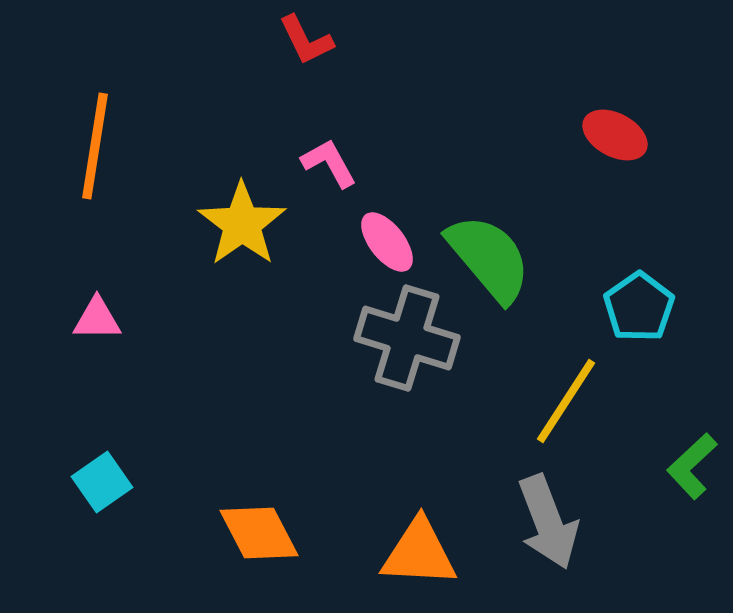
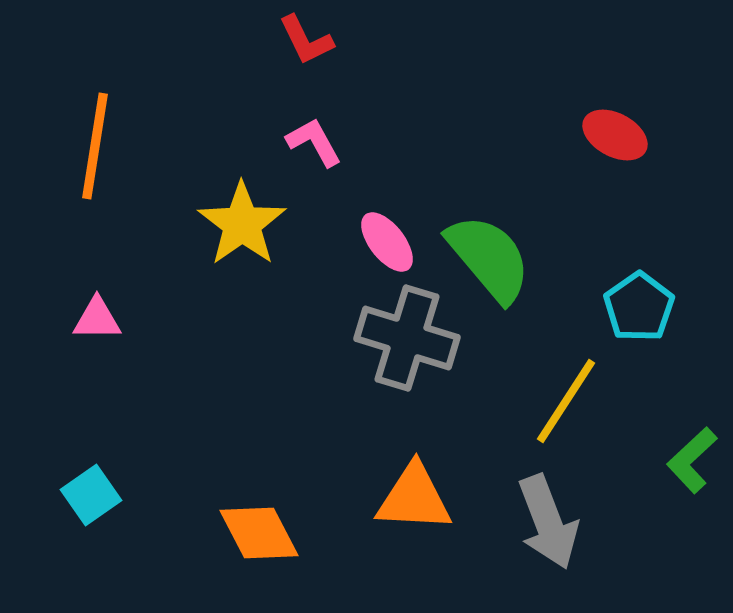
pink L-shape: moved 15 px left, 21 px up
green L-shape: moved 6 px up
cyan square: moved 11 px left, 13 px down
orange triangle: moved 5 px left, 55 px up
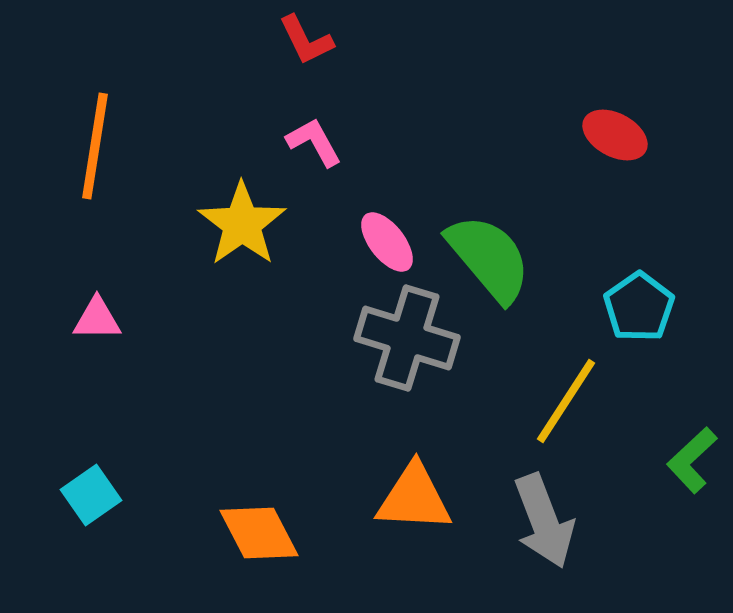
gray arrow: moved 4 px left, 1 px up
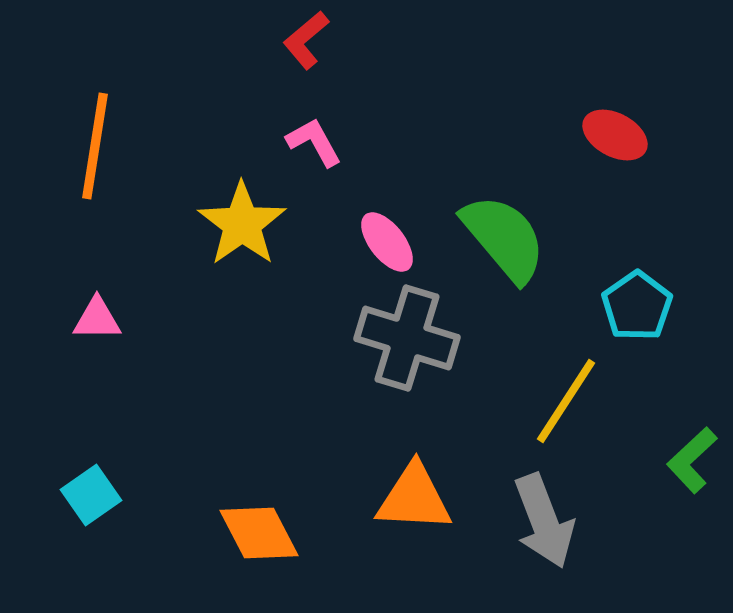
red L-shape: rotated 76 degrees clockwise
green semicircle: moved 15 px right, 20 px up
cyan pentagon: moved 2 px left, 1 px up
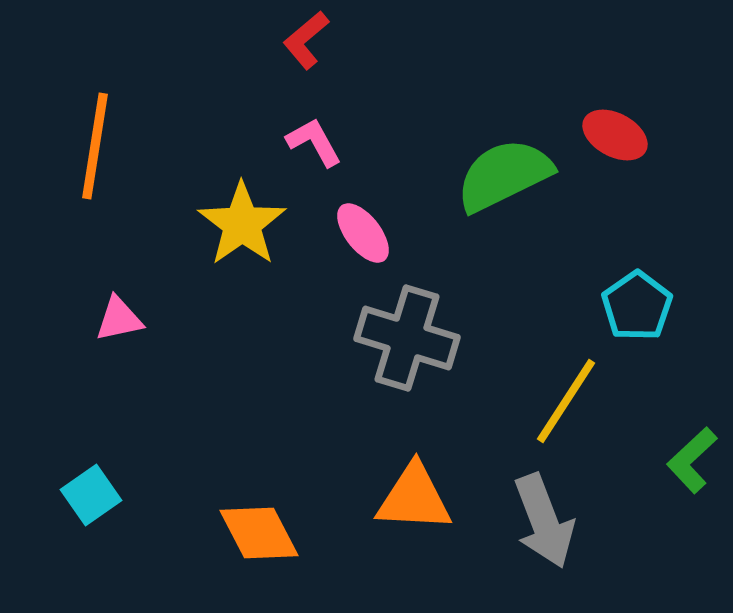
green semicircle: moved 63 px up; rotated 76 degrees counterclockwise
pink ellipse: moved 24 px left, 9 px up
pink triangle: moved 22 px right; rotated 12 degrees counterclockwise
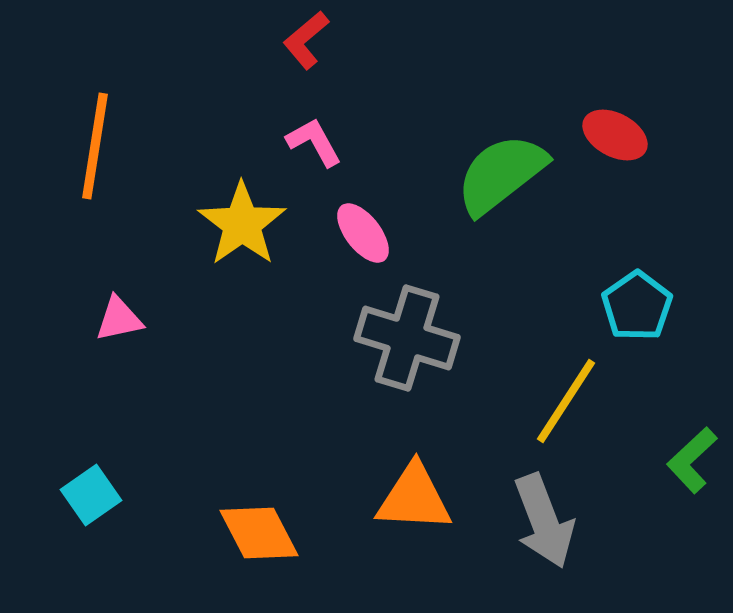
green semicircle: moved 3 px left, 1 px up; rotated 12 degrees counterclockwise
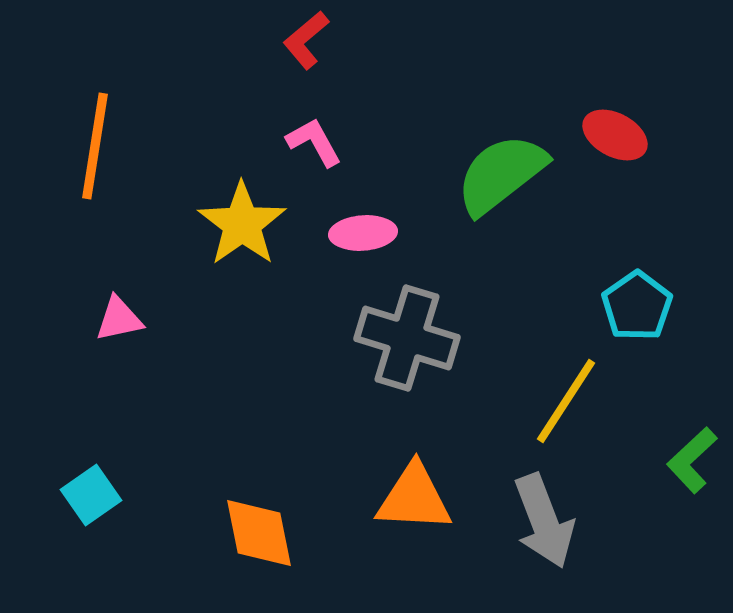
pink ellipse: rotated 56 degrees counterclockwise
orange diamond: rotated 16 degrees clockwise
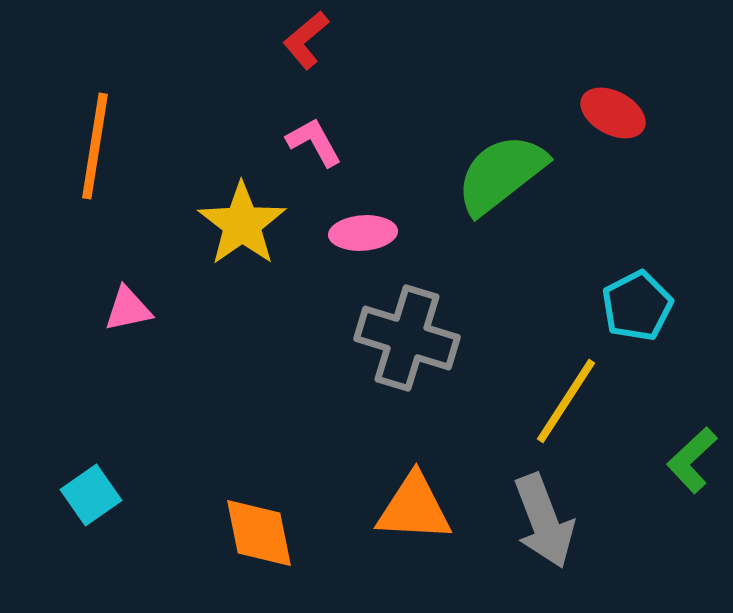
red ellipse: moved 2 px left, 22 px up
cyan pentagon: rotated 8 degrees clockwise
pink triangle: moved 9 px right, 10 px up
orange triangle: moved 10 px down
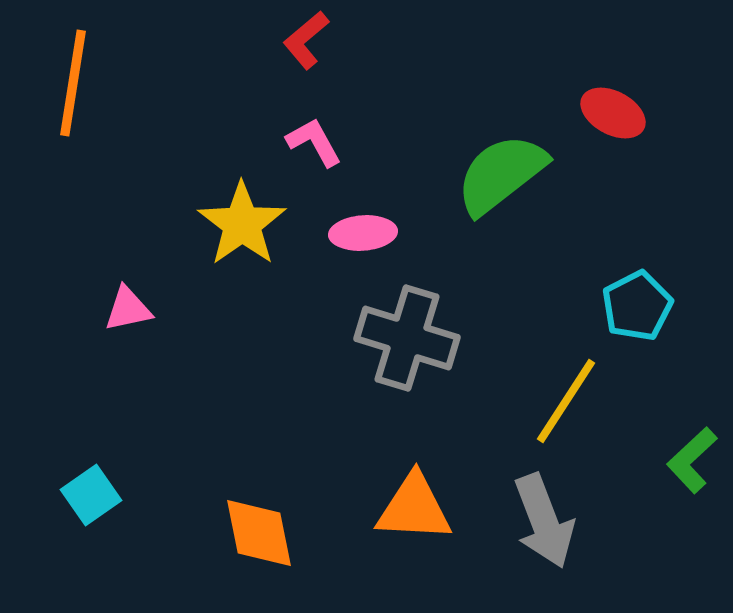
orange line: moved 22 px left, 63 px up
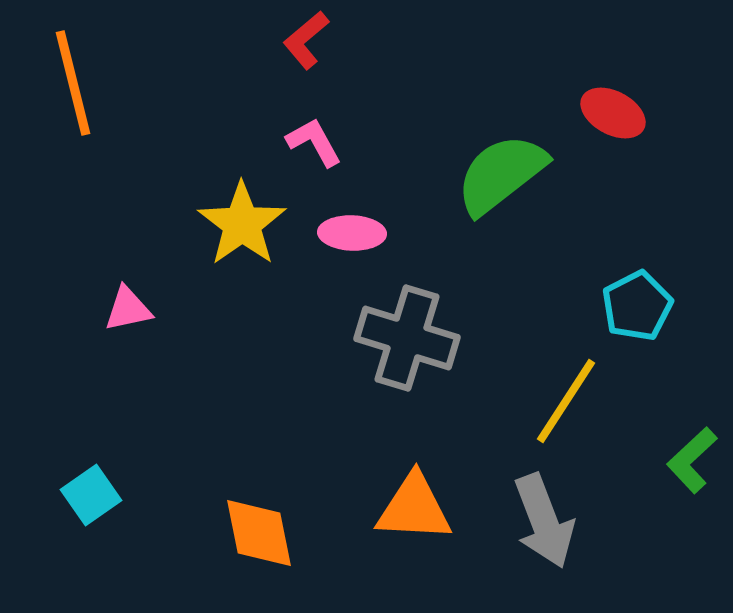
orange line: rotated 23 degrees counterclockwise
pink ellipse: moved 11 px left; rotated 6 degrees clockwise
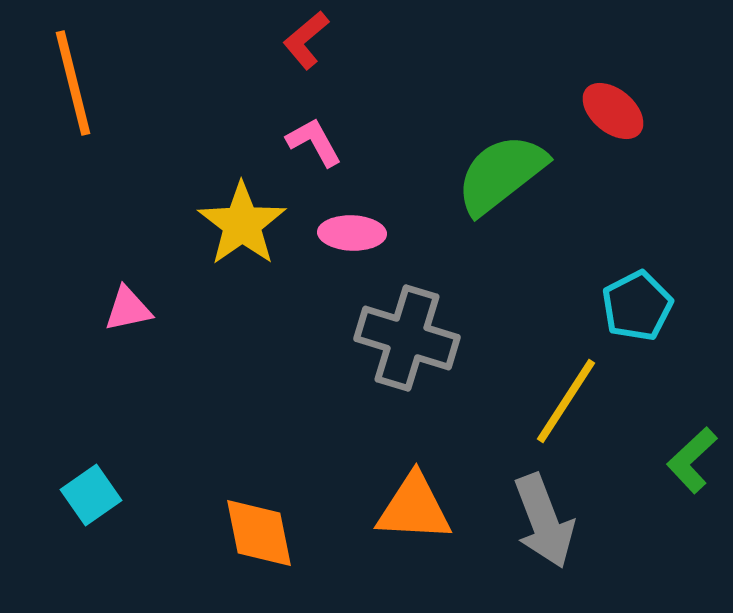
red ellipse: moved 2 px up; rotated 12 degrees clockwise
